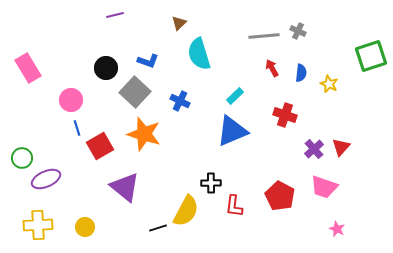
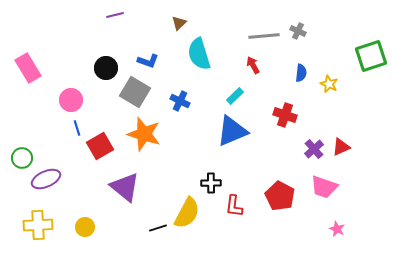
red arrow: moved 19 px left, 3 px up
gray square: rotated 12 degrees counterclockwise
red triangle: rotated 24 degrees clockwise
yellow semicircle: moved 1 px right, 2 px down
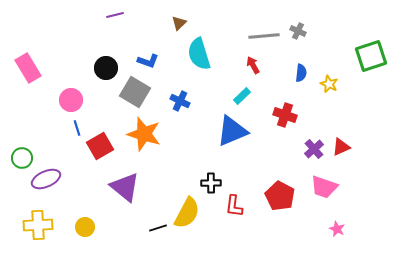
cyan rectangle: moved 7 px right
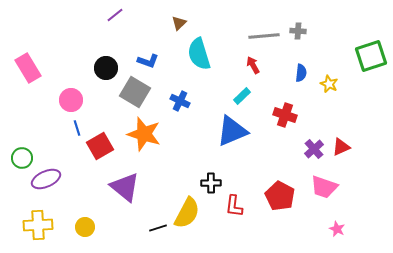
purple line: rotated 24 degrees counterclockwise
gray cross: rotated 21 degrees counterclockwise
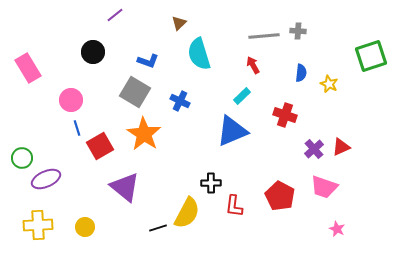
black circle: moved 13 px left, 16 px up
orange star: rotated 16 degrees clockwise
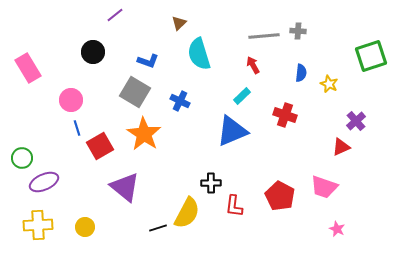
purple cross: moved 42 px right, 28 px up
purple ellipse: moved 2 px left, 3 px down
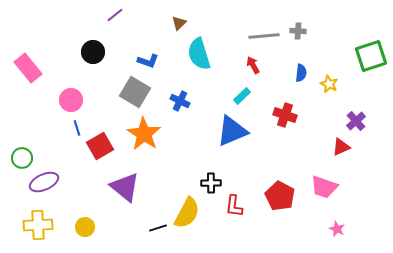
pink rectangle: rotated 8 degrees counterclockwise
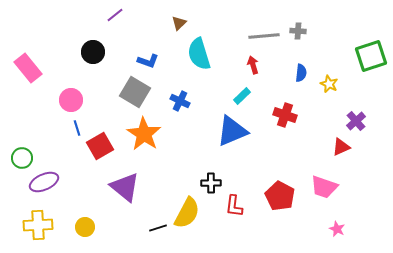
red arrow: rotated 12 degrees clockwise
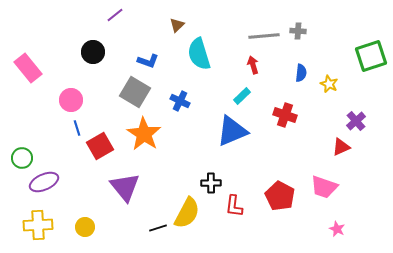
brown triangle: moved 2 px left, 2 px down
purple triangle: rotated 12 degrees clockwise
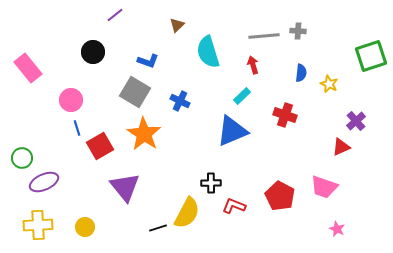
cyan semicircle: moved 9 px right, 2 px up
red L-shape: rotated 105 degrees clockwise
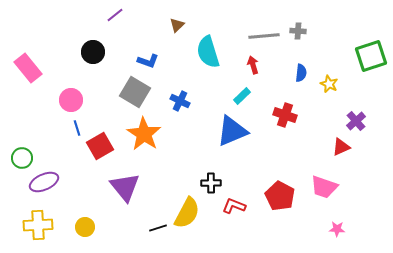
pink star: rotated 21 degrees counterclockwise
